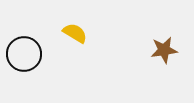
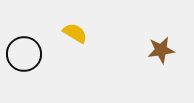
brown star: moved 3 px left
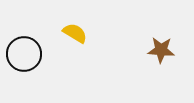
brown star: rotated 12 degrees clockwise
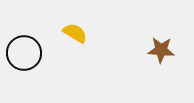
black circle: moved 1 px up
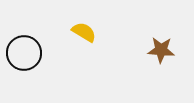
yellow semicircle: moved 9 px right, 1 px up
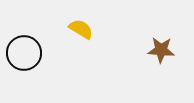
yellow semicircle: moved 3 px left, 3 px up
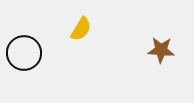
yellow semicircle: rotated 90 degrees clockwise
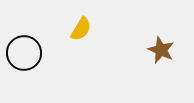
brown star: rotated 20 degrees clockwise
